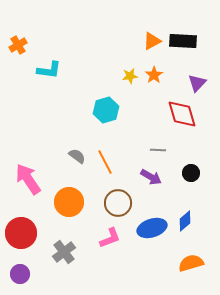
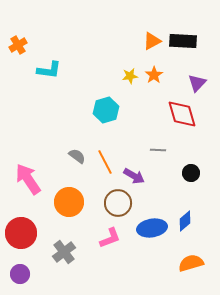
purple arrow: moved 17 px left, 1 px up
blue ellipse: rotated 8 degrees clockwise
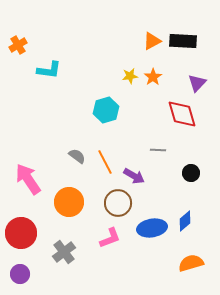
orange star: moved 1 px left, 2 px down
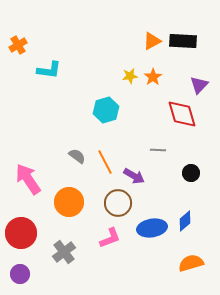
purple triangle: moved 2 px right, 2 px down
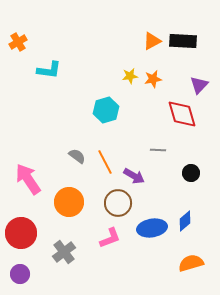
orange cross: moved 3 px up
orange star: moved 2 px down; rotated 24 degrees clockwise
